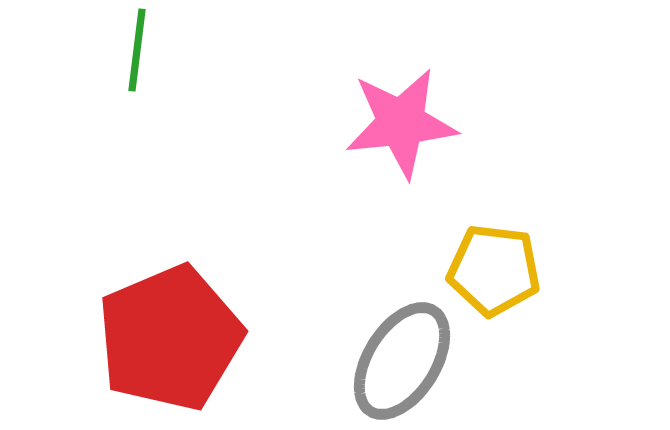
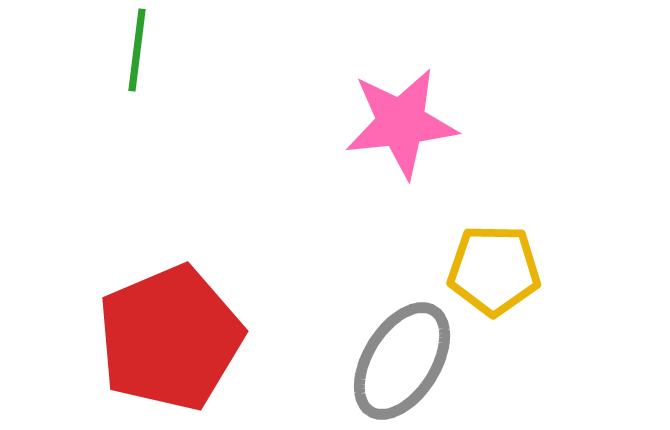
yellow pentagon: rotated 6 degrees counterclockwise
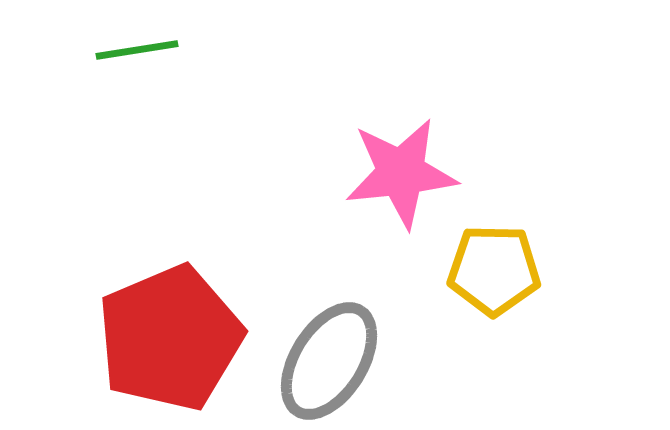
green line: rotated 74 degrees clockwise
pink star: moved 50 px down
gray ellipse: moved 73 px left
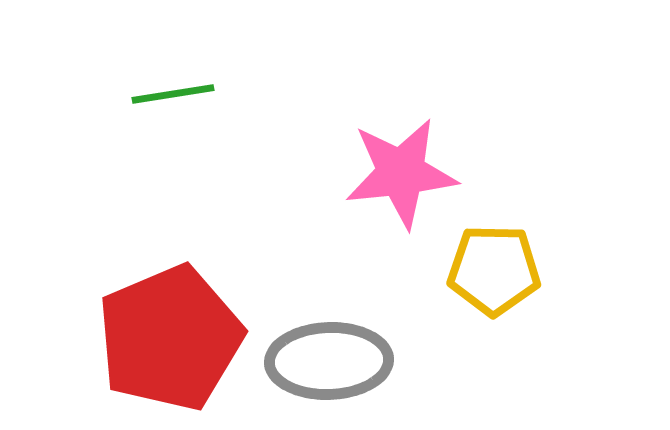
green line: moved 36 px right, 44 px down
gray ellipse: rotated 56 degrees clockwise
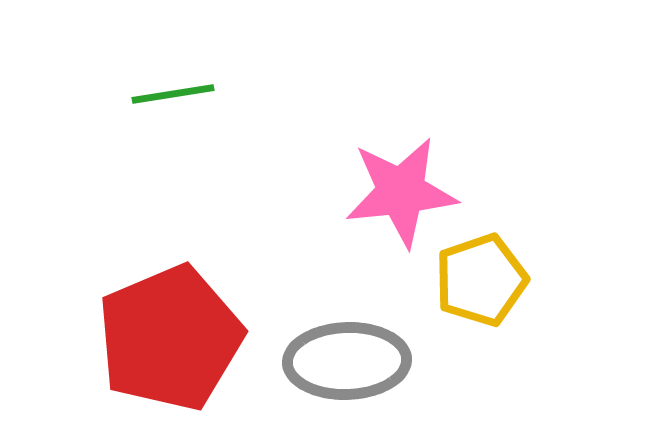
pink star: moved 19 px down
yellow pentagon: moved 13 px left, 10 px down; rotated 20 degrees counterclockwise
gray ellipse: moved 18 px right
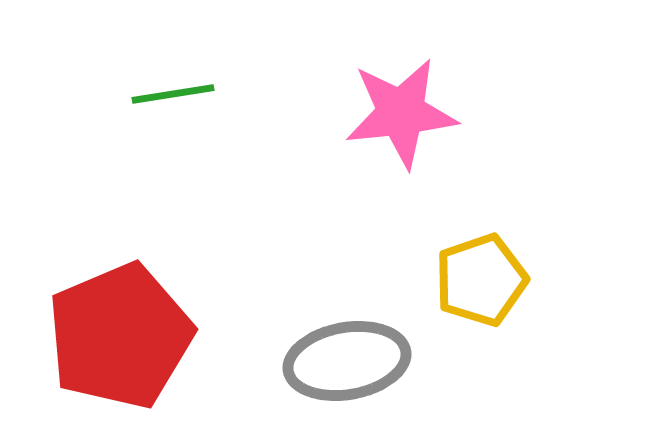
pink star: moved 79 px up
red pentagon: moved 50 px left, 2 px up
gray ellipse: rotated 8 degrees counterclockwise
